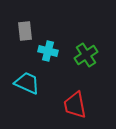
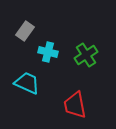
gray rectangle: rotated 42 degrees clockwise
cyan cross: moved 1 px down
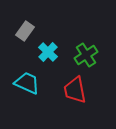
cyan cross: rotated 30 degrees clockwise
red trapezoid: moved 15 px up
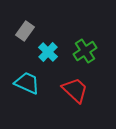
green cross: moved 1 px left, 4 px up
red trapezoid: rotated 144 degrees clockwise
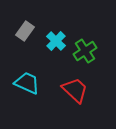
cyan cross: moved 8 px right, 11 px up
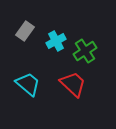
cyan cross: rotated 18 degrees clockwise
cyan trapezoid: moved 1 px right, 1 px down; rotated 16 degrees clockwise
red trapezoid: moved 2 px left, 6 px up
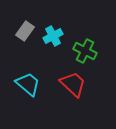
cyan cross: moved 3 px left, 5 px up
green cross: rotated 30 degrees counterclockwise
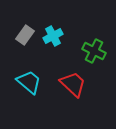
gray rectangle: moved 4 px down
green cross: moved 9 px right
cyan trapezoid: moved 1 px right, 2 px up
